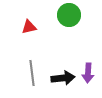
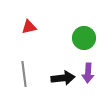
green circle: moved 15 px right, 23 px down
gray line: moved 8 px left, 1 px down
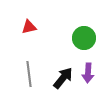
gray line: moved 5 px right
black arrow: rotated 45 degrees counterclockwise
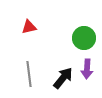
purple arrow: moved 1 px left, 4 px up
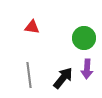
red triangle: moved 3 px right; rotated 21 degrees clockwise
gray line: moved 1 px down
